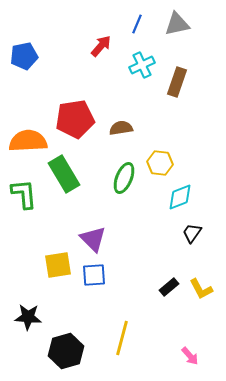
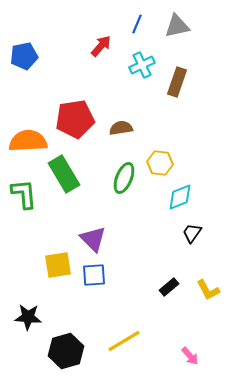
gray triangle: moved 2 px down
yellow L-shape: moved 7 px right, 1 px down
yellow line: moved 2 px right, 3 px down; rotated 44 degrees clockwise
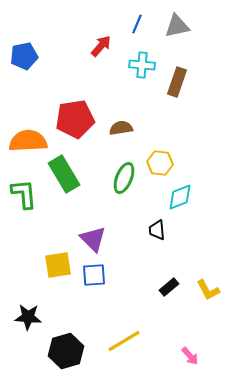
cyan cross: rotated 30 degrees clockwise
black trapezoid: moved 35 px left, 3 px up; rotated 40 degrees counterclockwise
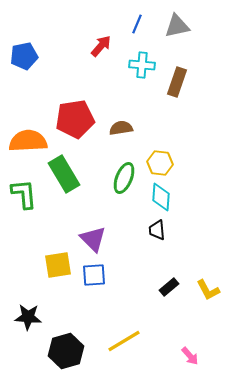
cyan diamond: moved 19 px left; rotated 64 degrees counterclockwise
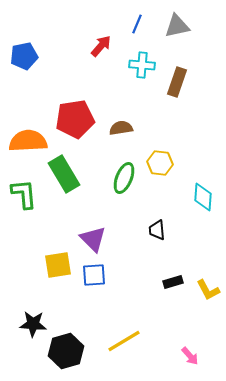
cyan diamond: moved 42 px right
black rectangle: moved 4 px right, 5 px up; rotated 24 degrees clockwise
black star: moved 5 px right, 7 px down
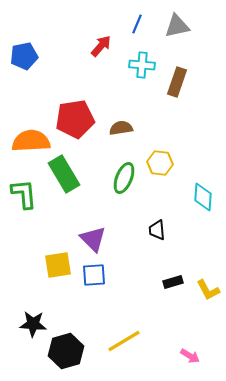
orange semicircle: moved 3 px right
pink arrow: rotated 18 degrees counterclockwise
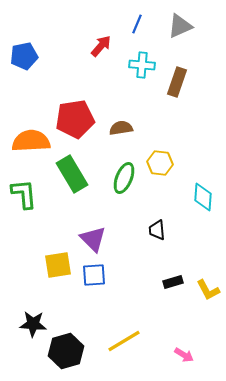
gray triangle: moved 3 px right; rotated 12 degrees counterclockwise
green rectangle: moved 8 px right
pink arrow: moved 6 px left, 1 px up
